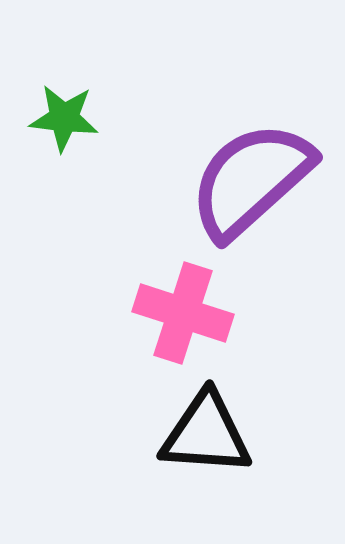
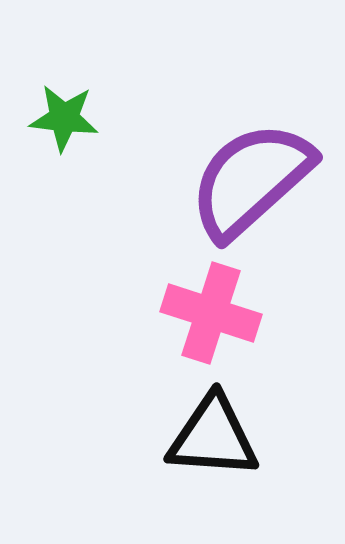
pink cross: moved 28 px right
black triangle: moved 7 px right, 3 px down
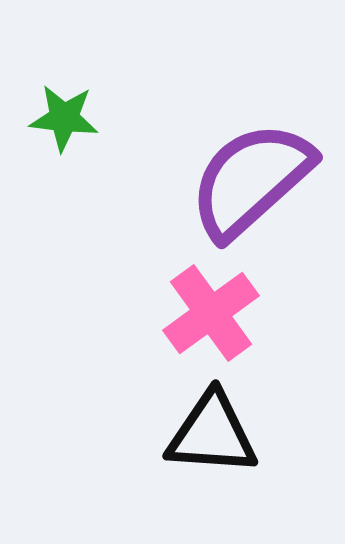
pink cross: rotated 36 degrees clockwise
black triangle: moved 1 px left, 3 px up
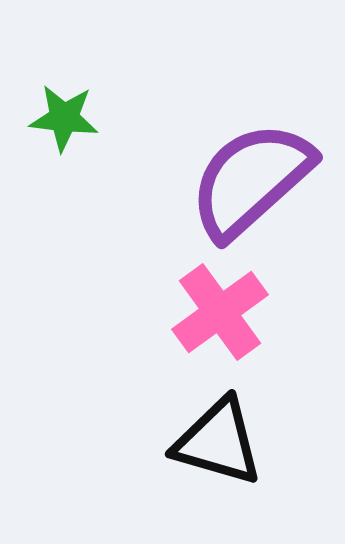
pink cross: moved 9 px right, 1 px up
black triangle: moved 6 px right, 8 px down; rotated 12 degrees clockwise
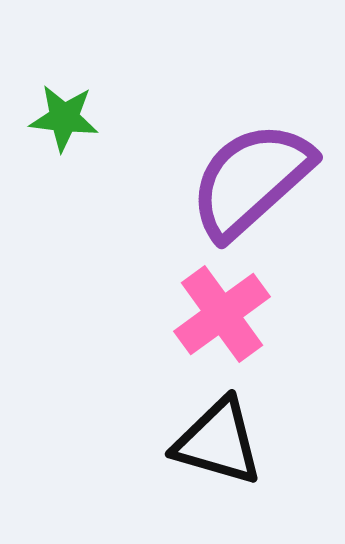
pink cross: moved 2 px right, 2 px down
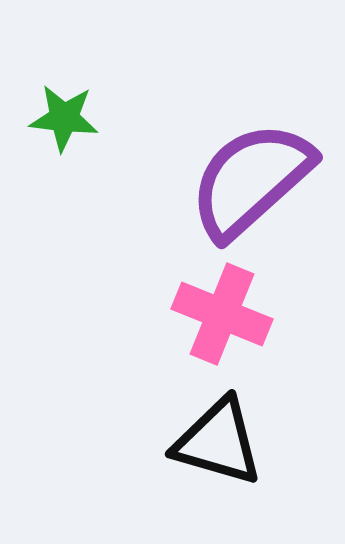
pink cross: rotated 32 degrees counterclockwise
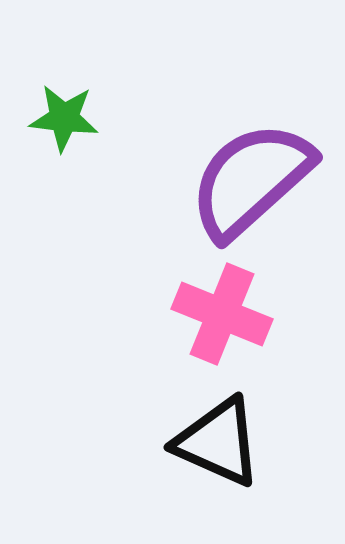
black triangle: rotated 8 degrees clockwise
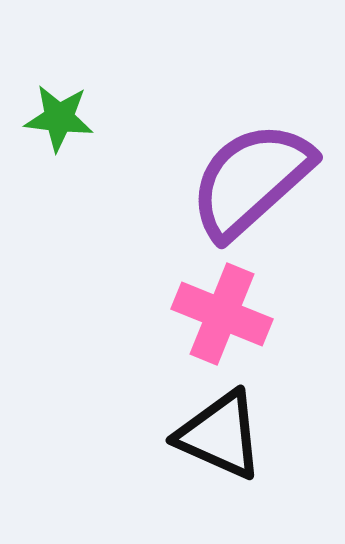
green star: moved 5 px left
black triangle: moved 2 px right, 7 px up
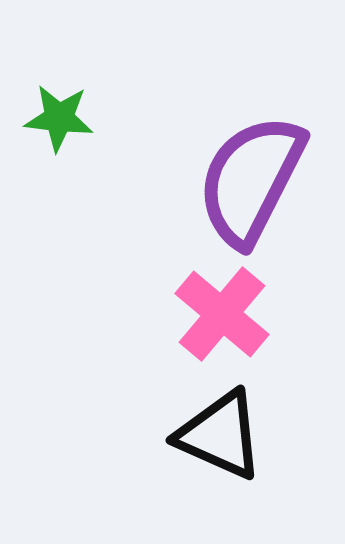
purple semicircle: rotated 21 degrees counterclockwise
pink cross: rotated 18 degrees clockwise
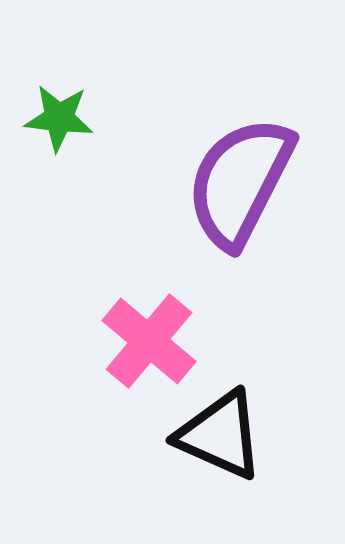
purple semicircle: moved 11 px left, 2 px down
pink cross: moved 73 px left, 27 px down
